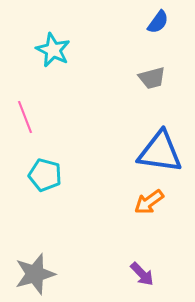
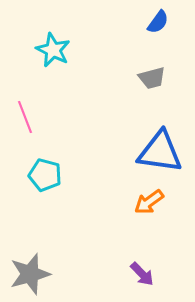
gray star: moved 5 px left
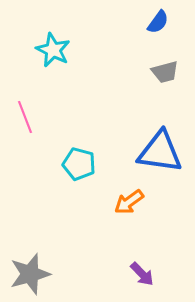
gray trapezoid: moved 13 px right, 6 px up
cyan pentagon: moved 34 px right, 11 px up
orange arrow: moved 20 px left
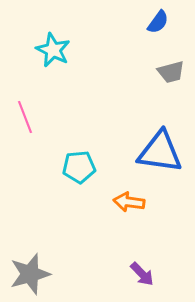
gray trapezoid: moved 6 px right
cyan pentagon: moved 3 px down; rotated 20 degrees counterclockwise
orange arrow: rotated 44 degrees clockwise
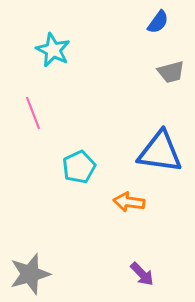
pink line: moved 8 px right, 4 px up
cyan pentagon: rotated 20 degrees counterclockwise
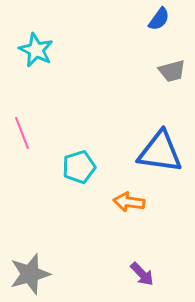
blue semicircle: moved 1 px right, 3 px up
cyan star: moved 17 px left
gray trapezoid: moved 1 px right, 1 px up
pink line: moved 11 px left, 20 px down
cyan pentagon: rotated 8 degrees clockwise
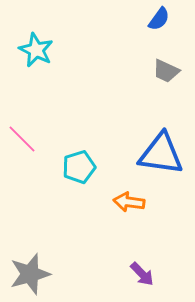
gray trapezoid: moved 6 px left; rotated 40 degrees clockwise
pink line: moved 6 px down; rotated 24 degrees counterclockwise
blue triangle: moved 1 px right, 2 px down
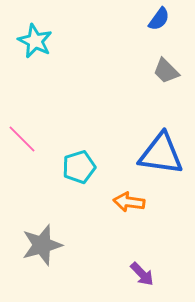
cyan star: moved 1 px left, 9 px up
gray trapezoid: rotated 20 degrees clockwise
gray star: moved 12 px right, 29 px up
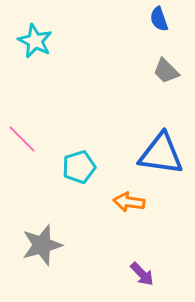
blue semicircle: rotated 125 degrees clockwise
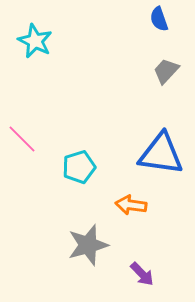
gray trapezoid: rotated 88 degrees clockwise
orange arrow: moved 2 px right, 3 px down
gray star: moved 46 px right
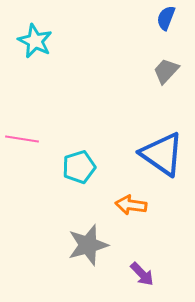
blue semicircle: moved 7 px right, 1 px up; rotated 40 degrees clockwise
pink line: rotated 36 degrees counterclockwise
blue triangle: moved 1 px right; rotated 27 degrees clockwise
